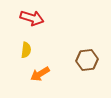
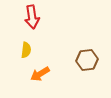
red arrow: moved 1 px up; rotated 65 degrees clockwise
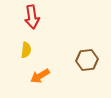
orange arrow: moved 2 px down
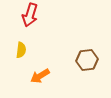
red arrow: moved 2 px left, 2 px up; rotated 25 degrees clockwise
yellow semicircle: moved 5 px left
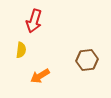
red arrow: moved 4 px right, 6 px down
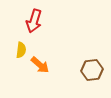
brown hexagon: moved 5 px right, 10 px down
orange arrow: moved 11 px up; rotated 108 degrees counterclockwise
